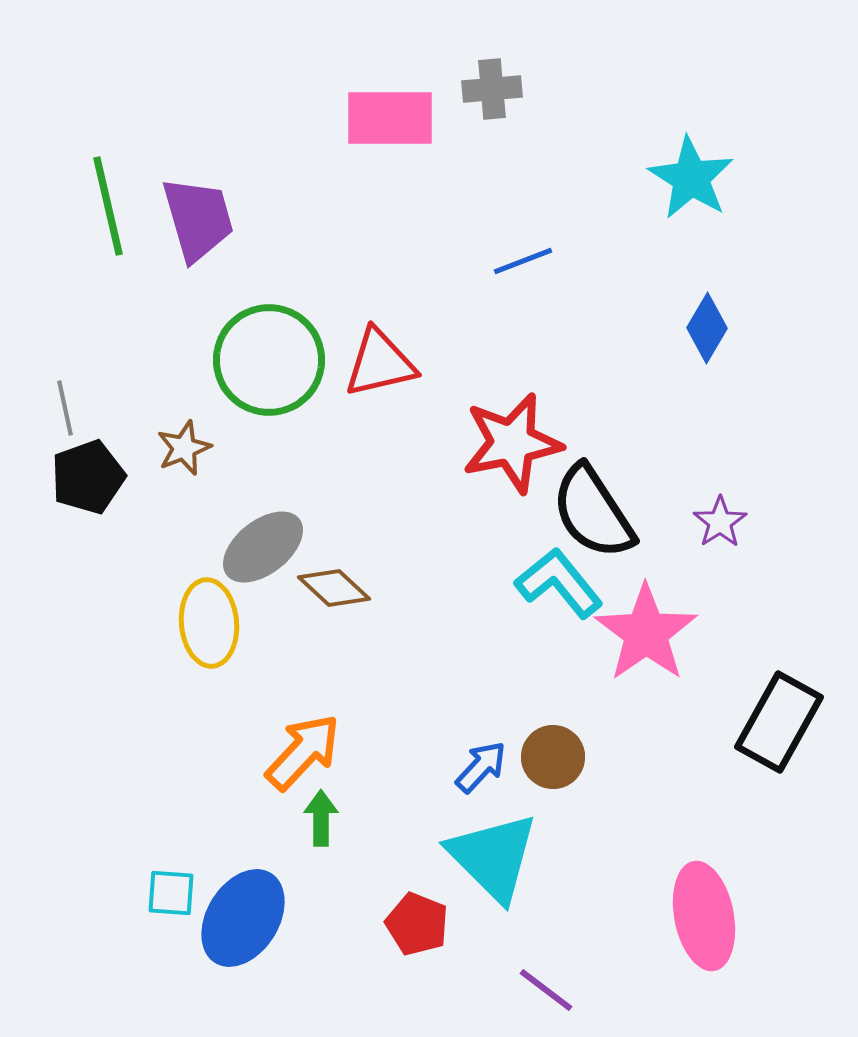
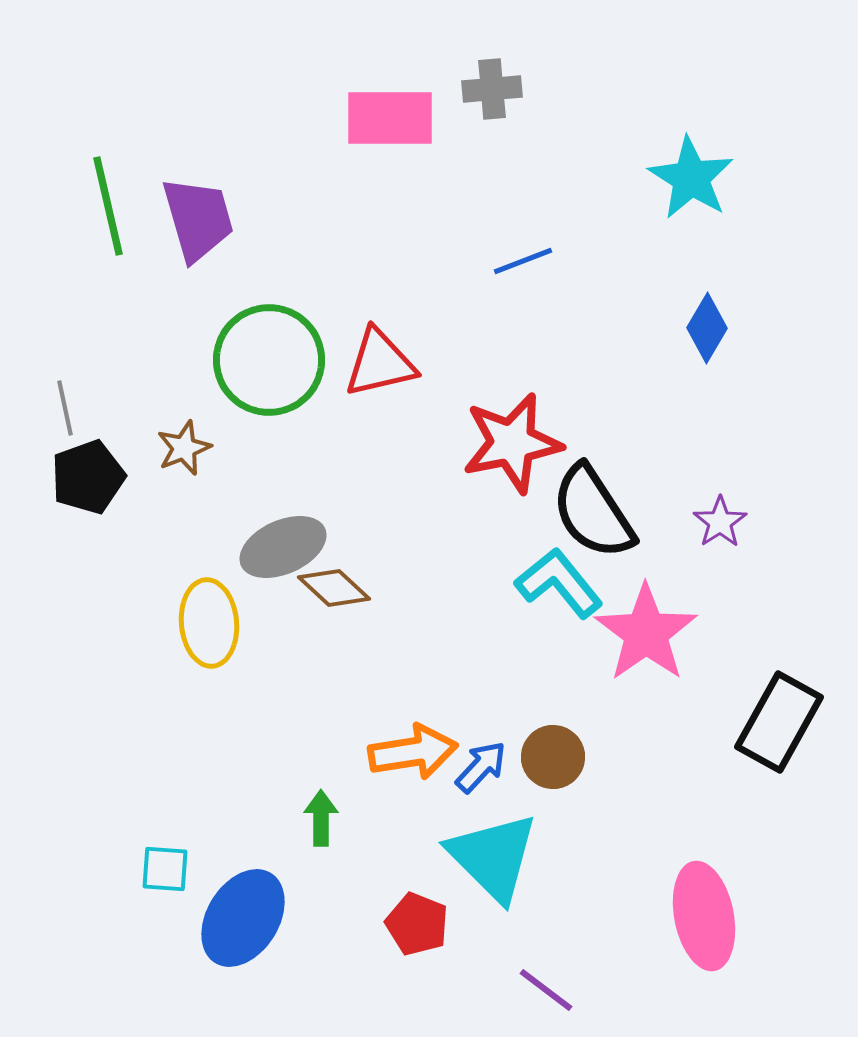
gray ellipse: moved 20 px right; rotated 14 degrees clockwise
orange arrow: moved 110 px right; rotated 38 degrees clockwise
cyan square: moved 6 px left, 24 px up
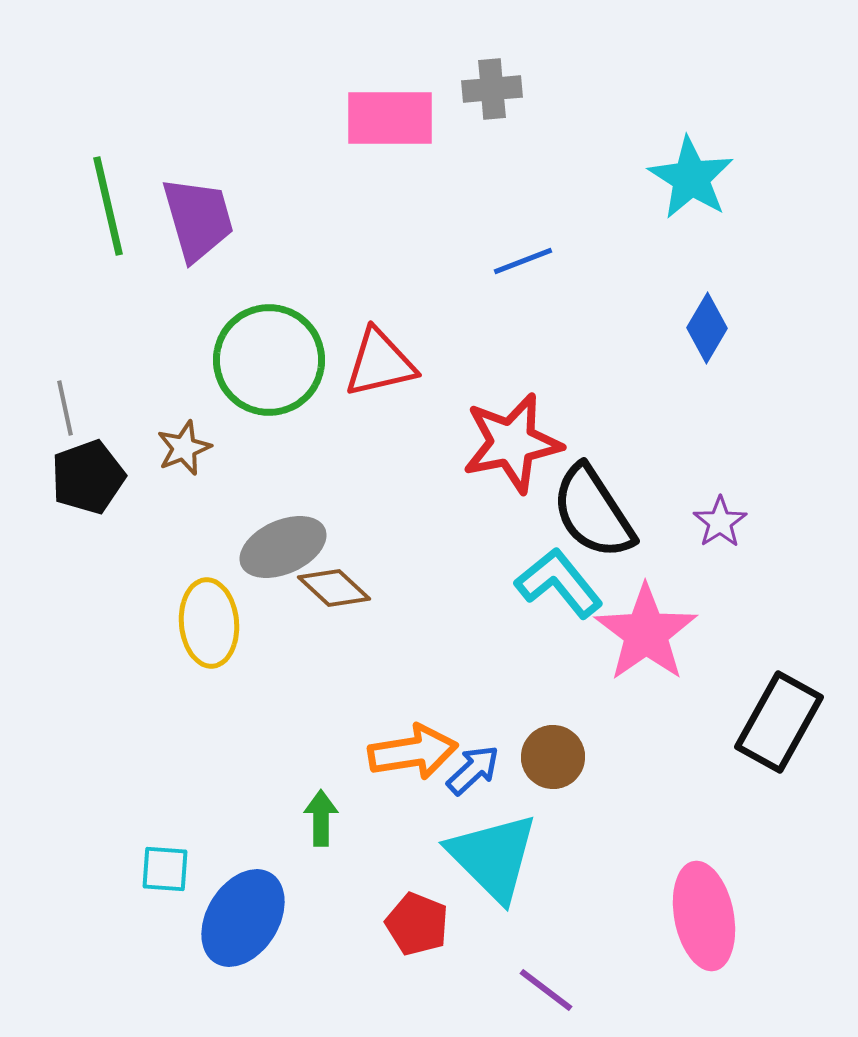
blue arrow: moved 8 px left, 3 px down; rotated 4 degrees clockwise
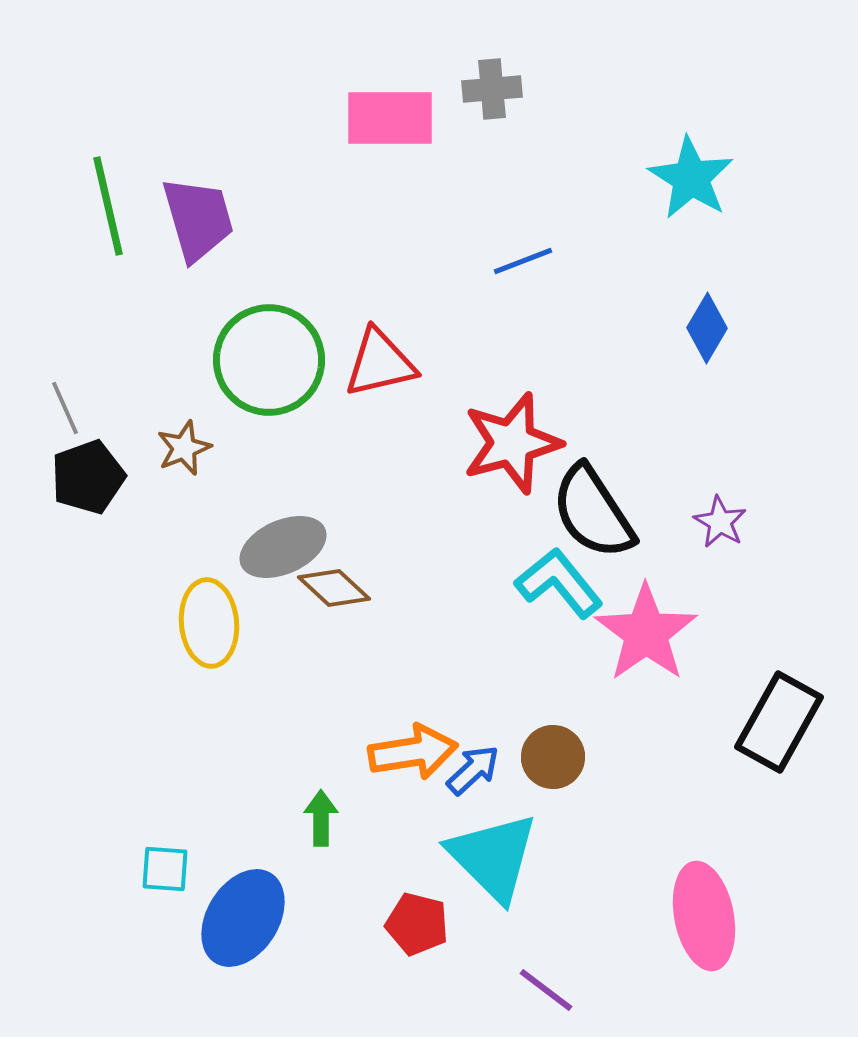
gray line: rotated 12 degrees counterclockwise
red star: rotated 4 degrees counterclockwise
purple star: rotated 8 degrees counterclockwise
red pentagon: rotated 8 degrees counterclockwise
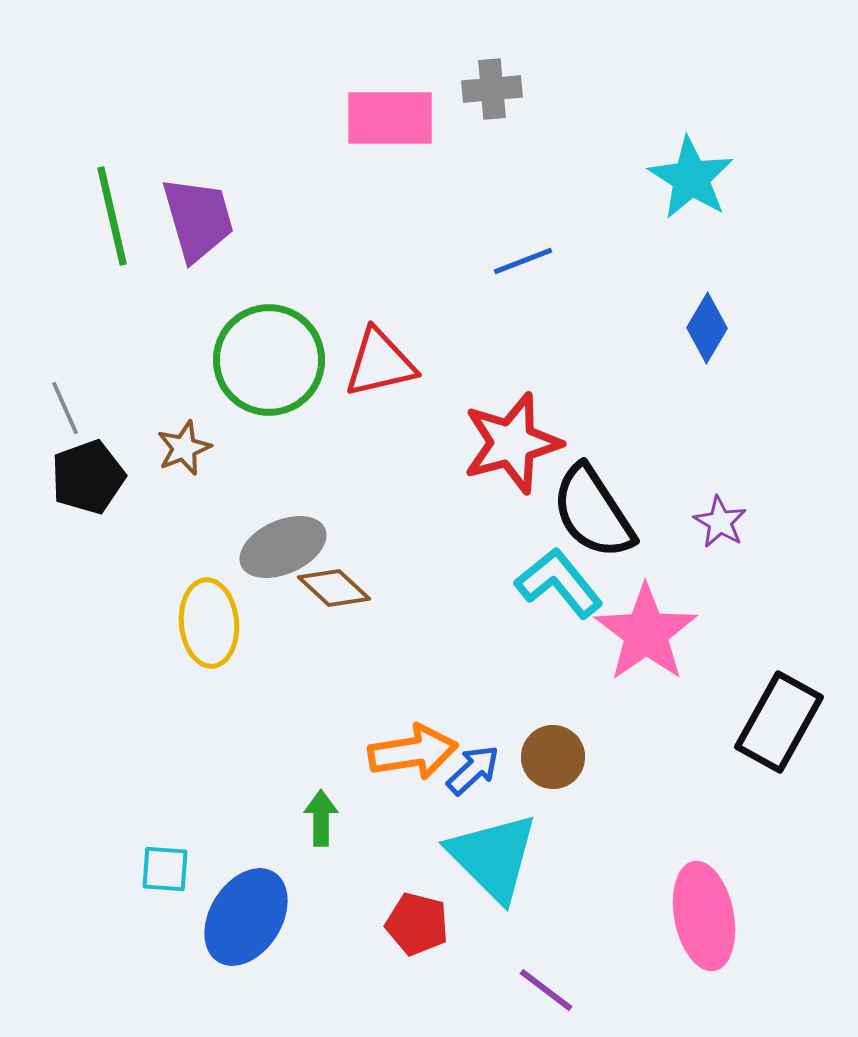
green line: moved 4 px right, 10 px down
blue ellipse: moved 3 px right, 1 px up
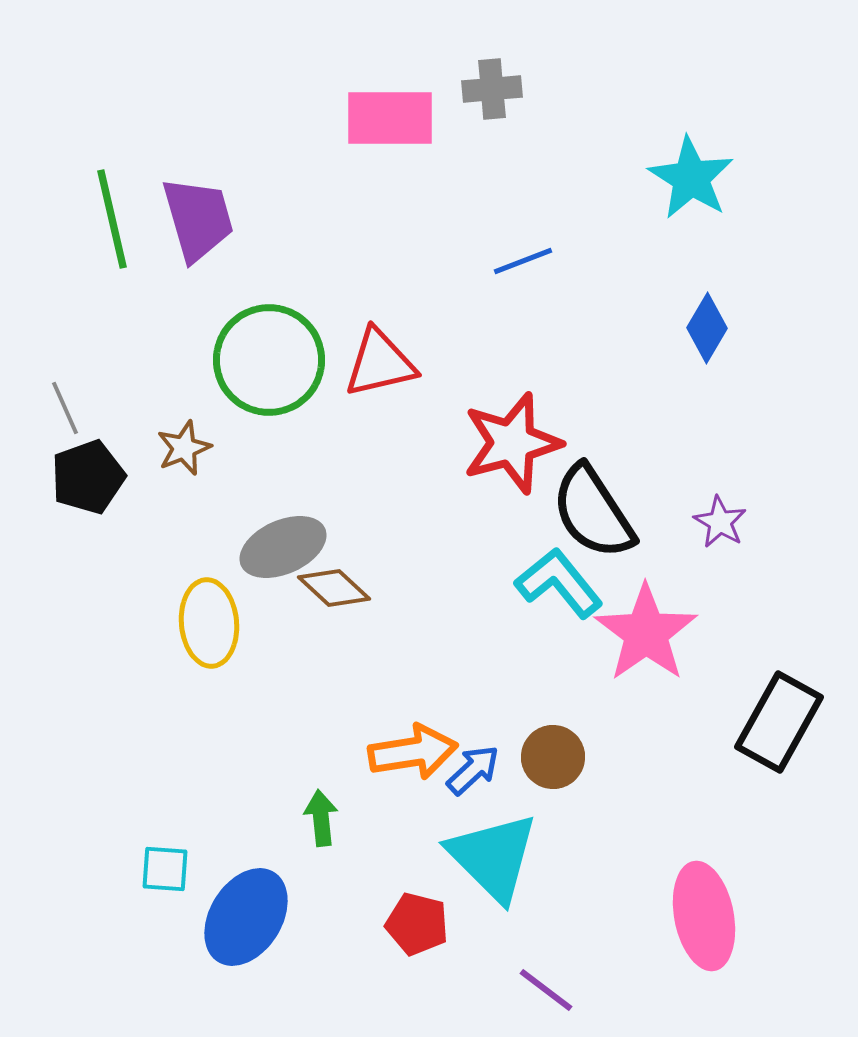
green line: moved 3 px down
green arrow: rotated 6 degrees counterclockwise
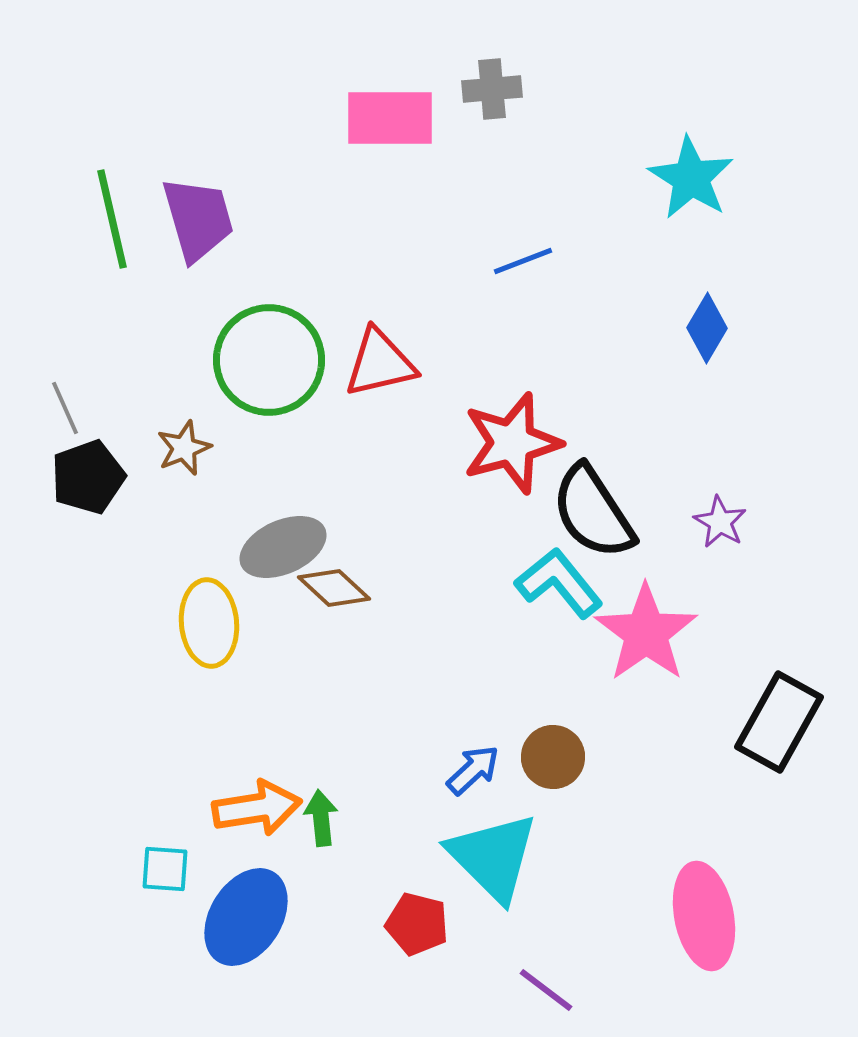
orange arrow: moved 156 px left, 56 px down
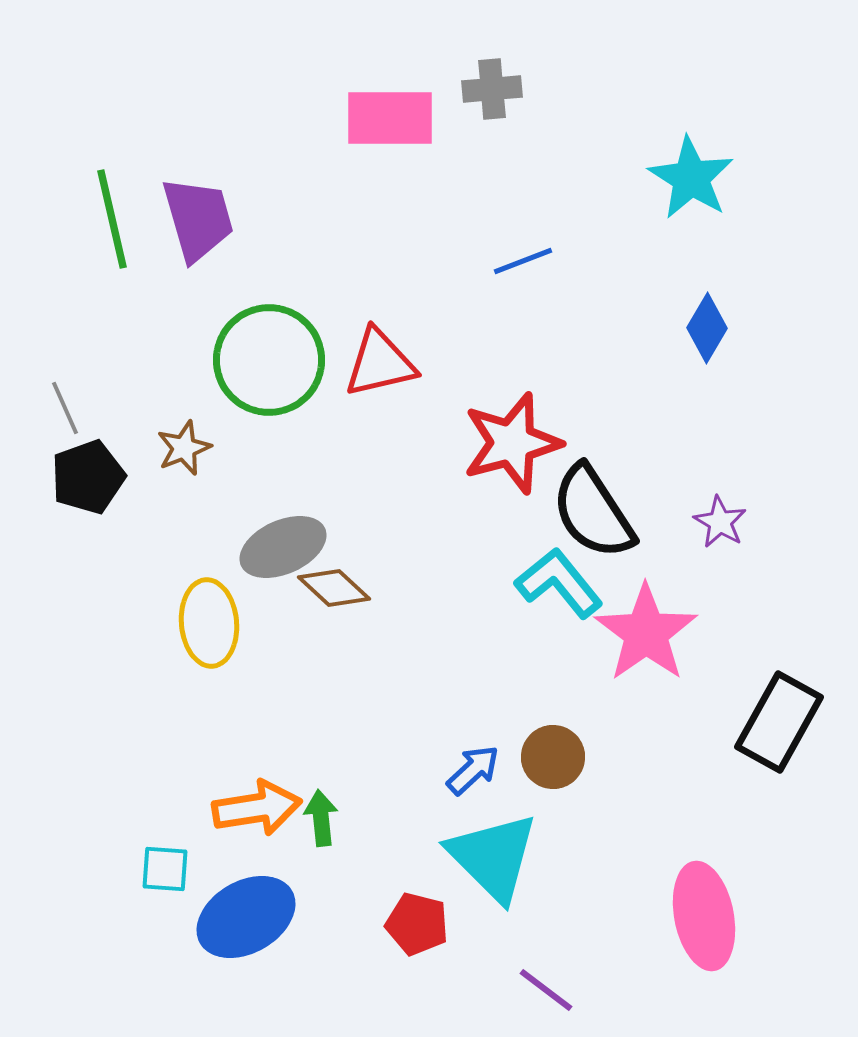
blue ellipse: rotated 28 degrees clockwise
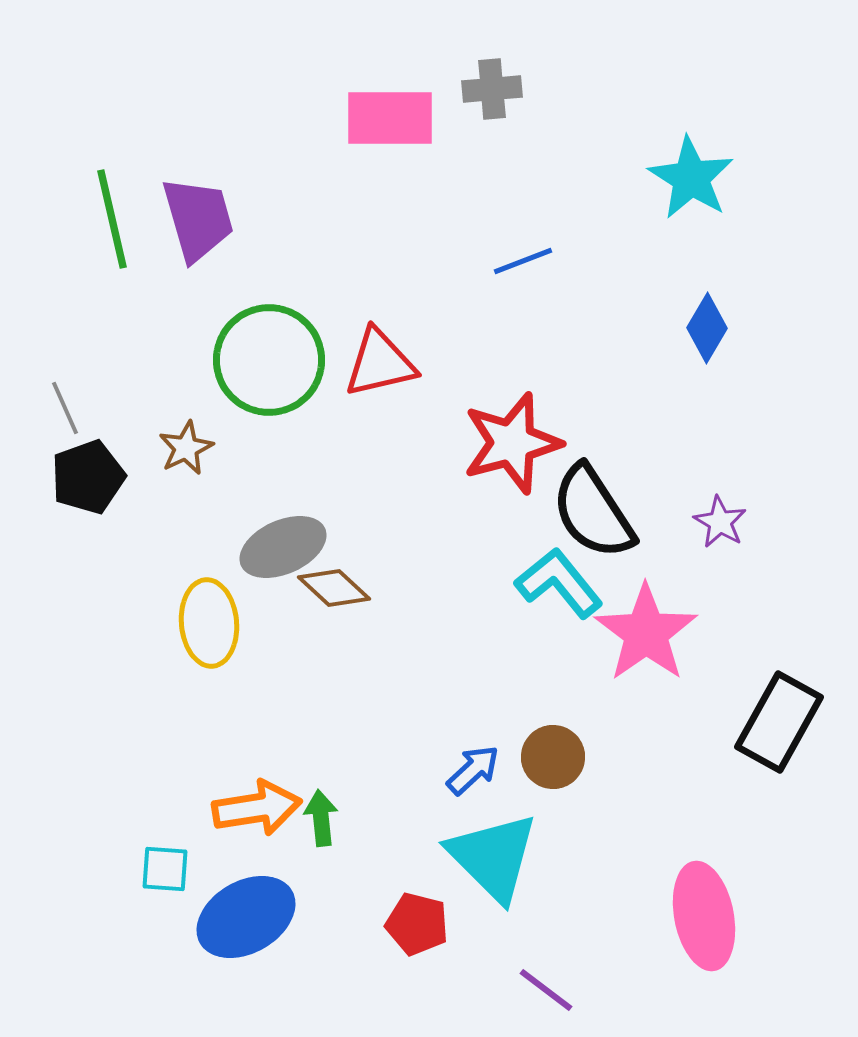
brown star: moved 2 px right; rotated 4 degrees counterclockwise
